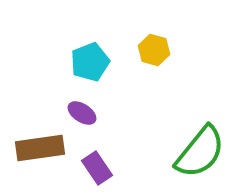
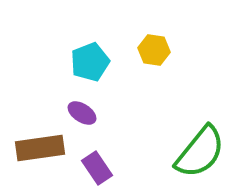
yellow hexagon: rotated 8 degrees counterclockwise
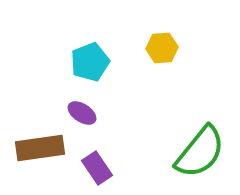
yellow hexagon: moved 8 px right, 2 px up; rotated 12 degrees counterclockwise
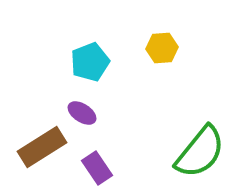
brown rectangle: moved 2 px right, 1 px up; rotated 24 degrees counterclockwise
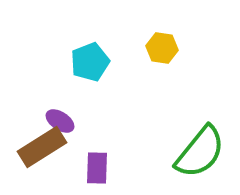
yellow hexagon: rotated 12 degrees clockwise
purple ellipse: moved 22 px left, 8 px down
purple rectangle: rotated 36 degrees clockwise
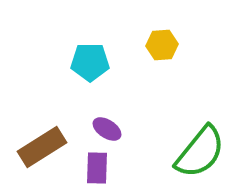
yellow hexagon: moved 3 px up; rotated 12 degrees counterclockwise
cyan pentagon: rotated 21 degrees clockwise
purple ellipse: moved 47 px right, 8 px down
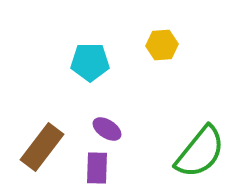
brown rectangle: rotated 21 degrees counterclockwise
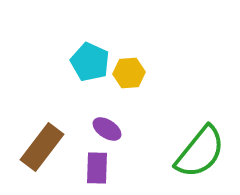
yellow hexagon: moved 33 px left, 28 px down
cyan pentagon: rotated 24 degrees clockwise
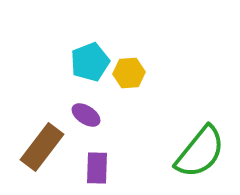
cyan pentagon: rotated 27 degrees clockwise
purple ellipse: moved 21 px left, 14 px up
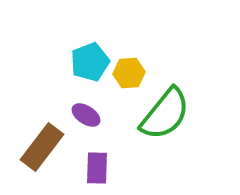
green semicircle: moved 35 px left, 38 px up
